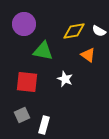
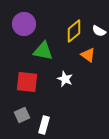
yellow diamond: rotated 30 degrees counterclockwise
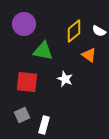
orange triangle: moved 1 px right
